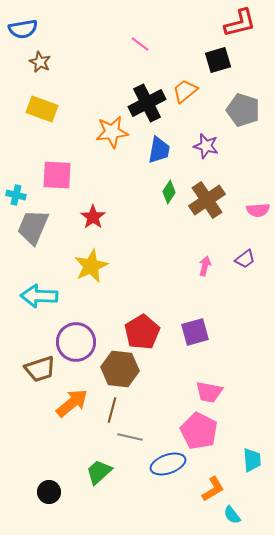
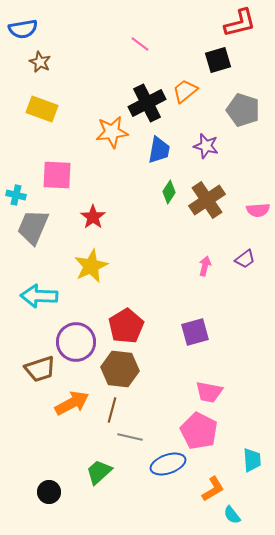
red pentagon: moved 16 px left, 6 px up
orange arrow: rotated 12 degrees clockwise
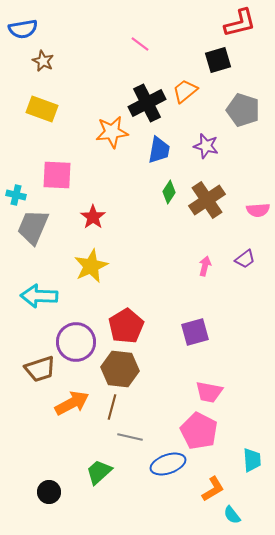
brown star: moved 3 px right, 1 px up
brown line: moved 3 px up
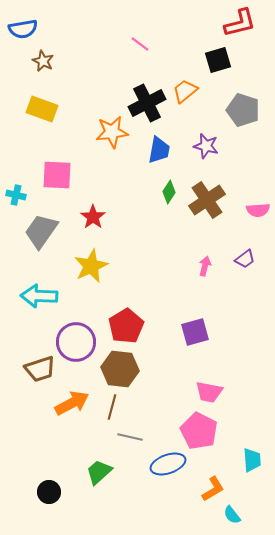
gray trapezoid: moved 8 px right, 4 px down; rotated 12 degrees clockwise
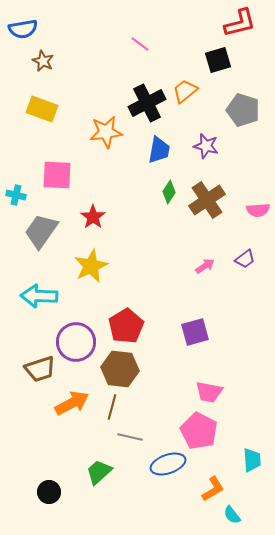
orange star: moved 6 px left
pink arrow: rotated 42 degrees clockwise
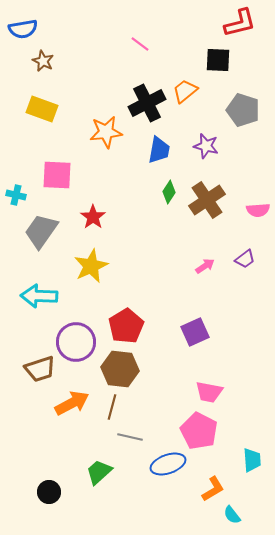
black square: rotated 20 degrees clockwise
purple square: rotated 8 degrees counterclockwise
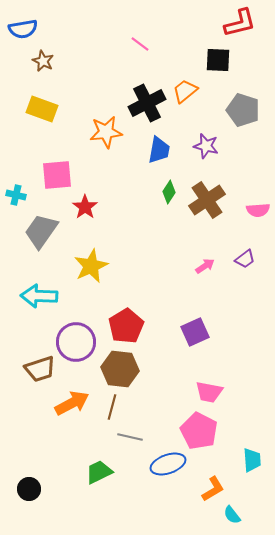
pink square: rotated 8 degrees counterclockwise
red star: moved 8 px left, 10 px up
green trapezoid: rotated 16 degrees clockwise
black circle: moved 20 px left, 3 px up
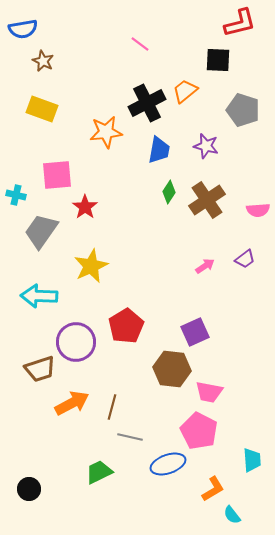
brown hexagon: moved 52 px right
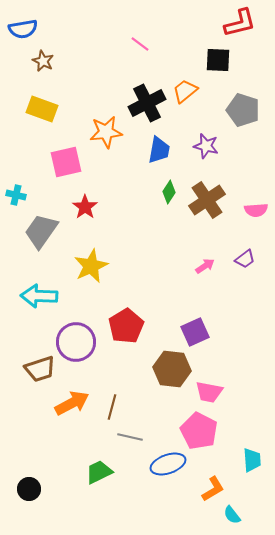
pink square: moved 9 px right, 13 px up; rotated 8 degrees counterclockwise
pink semicircle: moved 2 px left
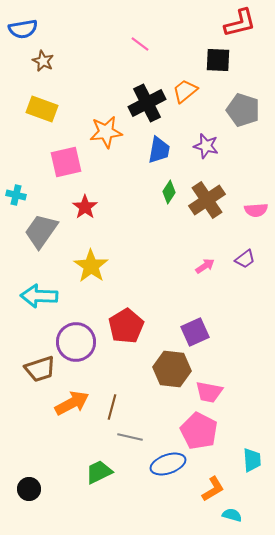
yellow star: rotated 12 degrees counterclockwise
cyan semicircle: rotated 144 degrees clockwise
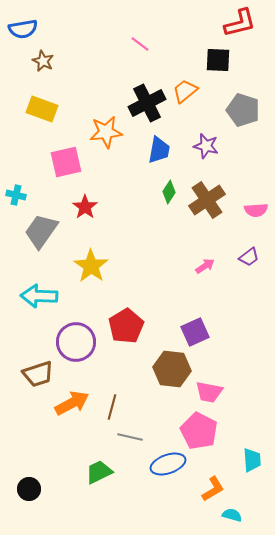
purple trapezoid: moved 4 px right, 2 px up
brown trapezoid: moved 2 px left, 5 px down
